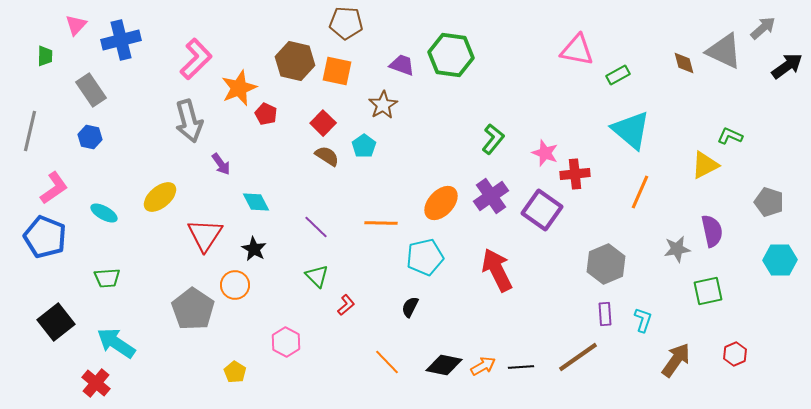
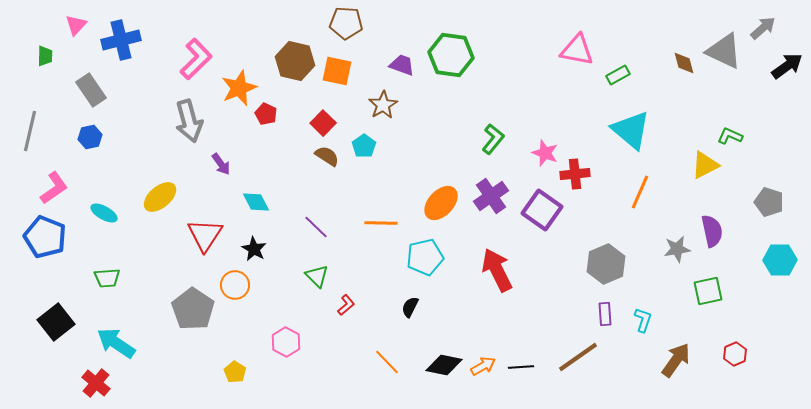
blue hexagon at (90, 137): rotated 25 degrees counterclockwise
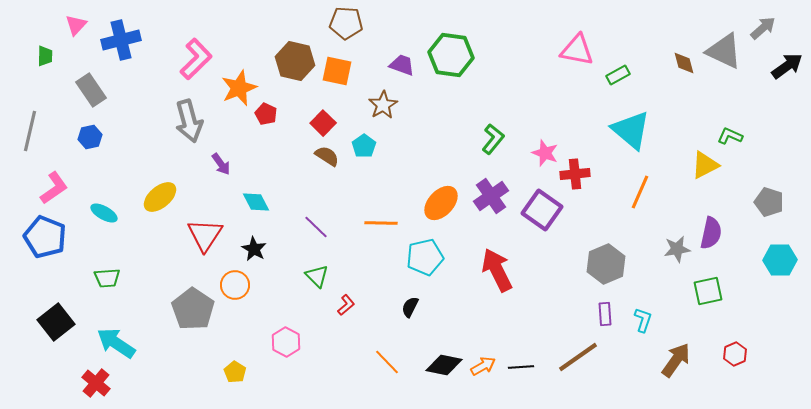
purple semicircle at (712, 231): moved 1 px left, 2 px down; rotated 24 degrees clockwise
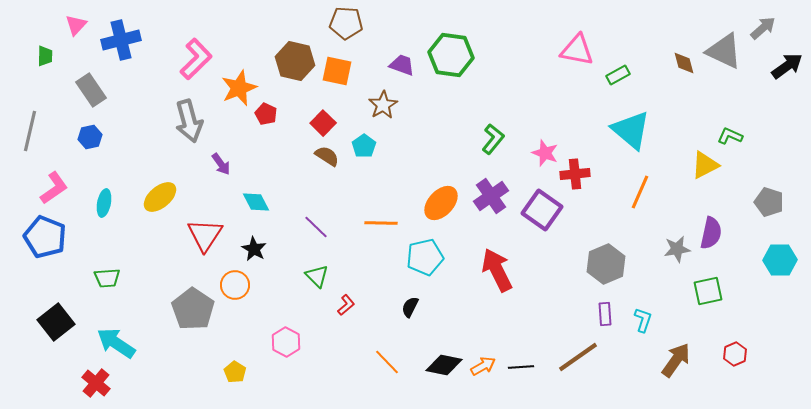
cyan ellipse at (104, 213): moved 10 px up; rotated 72 degrees clockwise
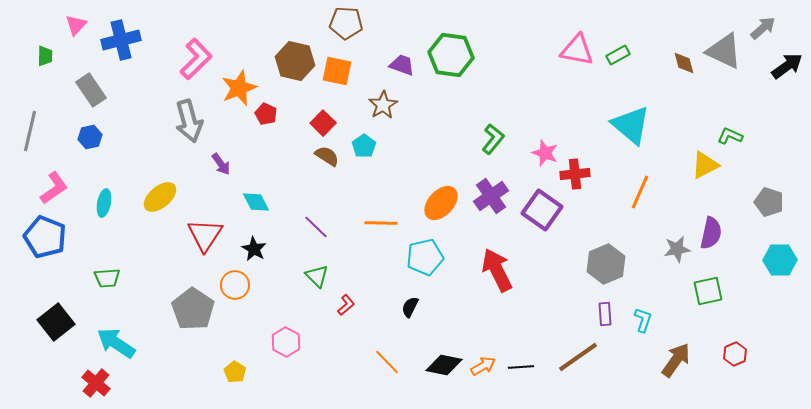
green rectangle at (618, 75): moved 20 px up
cyan triangle at (631, 130): moved 5 px up
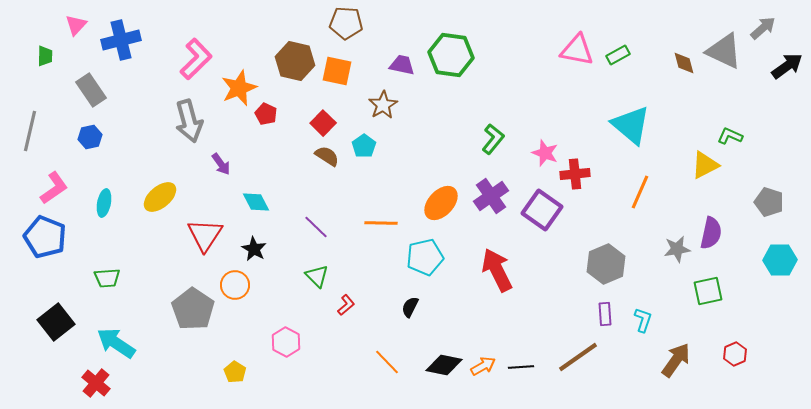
purple trapezoid at (402, 65): rotated 8 degrees counterclockwise
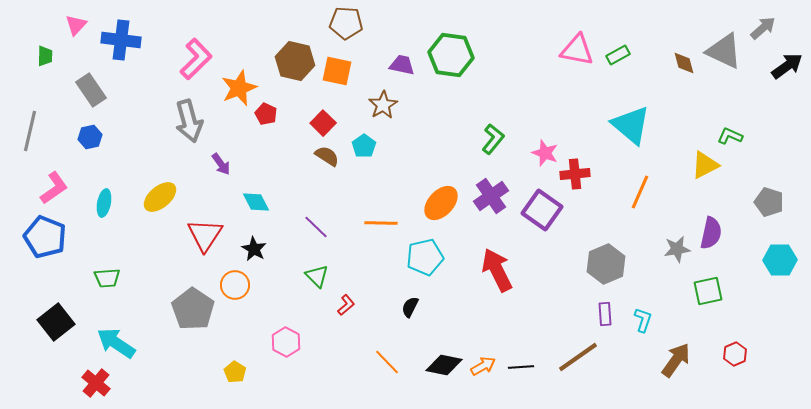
blue cross at (121, 40): rotated 21 degrees clockwise
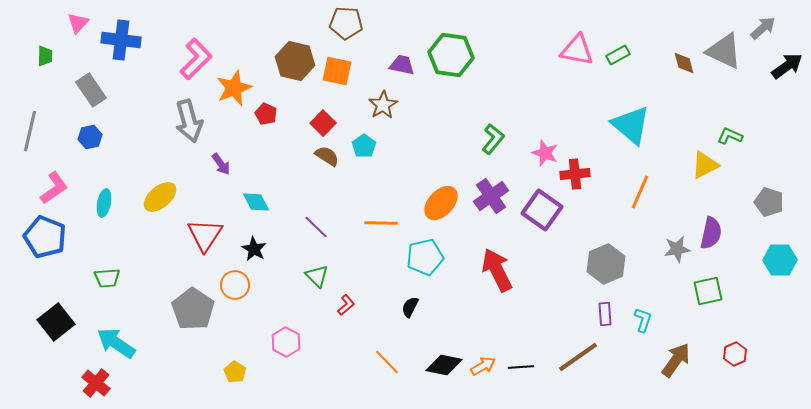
pink triangle at (76, 25): moved 2 px right, 2 px up
orange star at (239, 88): moved 5 px left
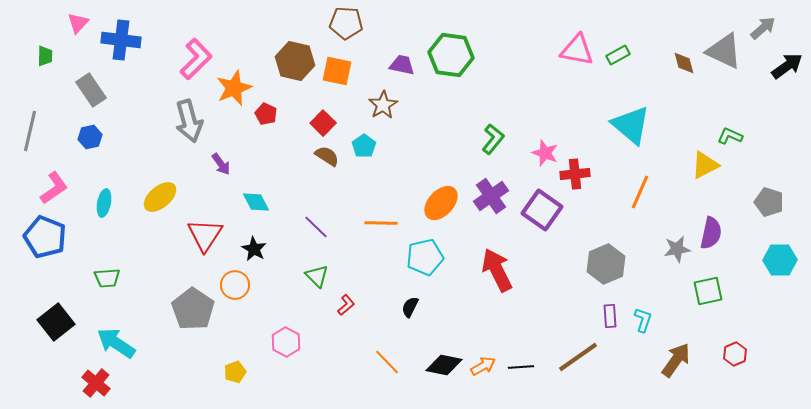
purple rectangle at (605, 314): moved 5 px right, 2 px down
yellow pentagon at (235, 372): rotated 20 degrees clockwise
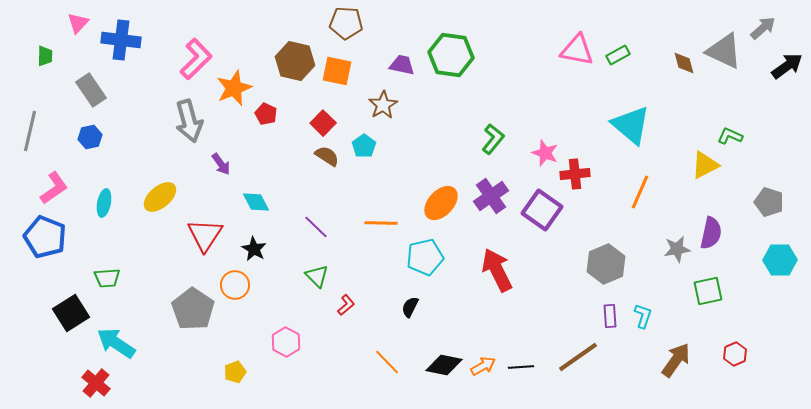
cyan L-shape at (643, 320): moved 4 px up
black square at (56, 322): moved 15 px right, 9 px up; rotated 6 degrees clockwise
